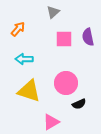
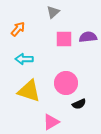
purple semicircle: rotated 96 degrees clockwise
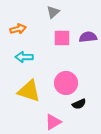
orange arrow: rotated 35 degrees clockwise
pink square: moved 2 px left, 1 px up
cyan arrow: moved 2 px up
pink triangle: moved 2 px right
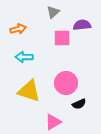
purple semicircle: moved 6 px left, 12 px up
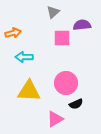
orange arrow: moved 5 px left, 4 px down
yellow triangle: rotated 15 degrees counterclockwise
black semicircle: moved 3 px left
pink triangle: moved 2 px right, 3 px up
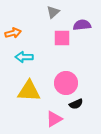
pink triangle: moved 1 px left
